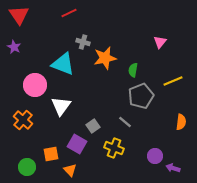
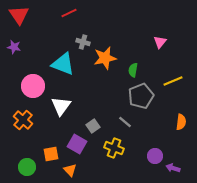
purple star: rotated 16 degrees counterclockwise
pink circle: moved 2 px left, 1 px down
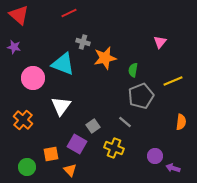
red triangle: rotated 15 degrees counterclockwise
pink circle: moved 8 px up
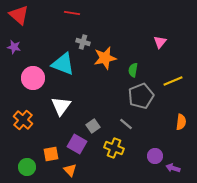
red line: moved 3 px right; rotated 35 degrees clockwise
gray line: moved 1 px right, 2 px down
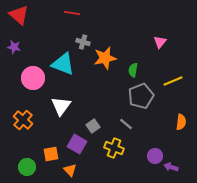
purple arrow: moved 2 px left, 1 px up
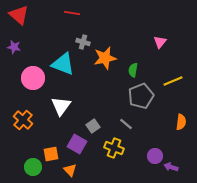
green circle: moved 6 px right
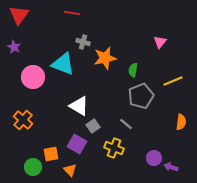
red triangle: rotated 25 degrees clockwise
purple star: rotated 16 degrees clockwise
pink circle: moved 1 px up
white triangle: moved 18 px right; rotated 35 degrees counterclockwise
purple circle: moved 1 px left, 2 px down
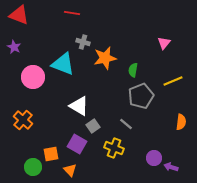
red triangle: rotated 45 degrees counterclockwise
pink triangle: moved 4 px right, 1 px down
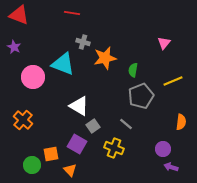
purple circle: moved 9 px right, 9 px up
green circle: moved 1 px left, 2 px up
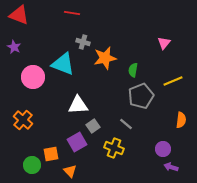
white triangle: moved 1 px left, 1 px up; rotated 35 degrees counterclockwise
orange semicircle: moved 2 px up
purple square: moved 2 px up; rotated 30 degrees clockwise
orange triangle: moved 1 px down
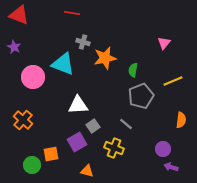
orange triangle: moved 17 px right; rotated 32 degrees counterclockwise
